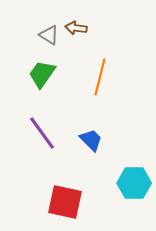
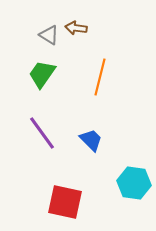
cyan hexagon: rotated 8 degrees clockwise
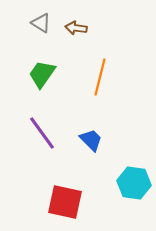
gray triangle: moved 8 px left, 12 px up
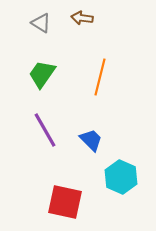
brown arrow: moved 6 px right, 10 px up
purple line: moved 3 px right, 3 px up; rotated 6 degrees clockwise
cyan hexagon: moved 13 px left, 6 px up; rotated 16 degrees clockwise
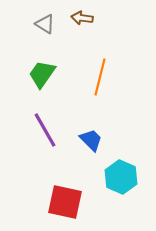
gray triangle: moved 4 px right, 1 px down
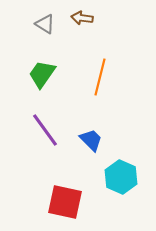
purple line: rotated 6 degrees counterclockwise
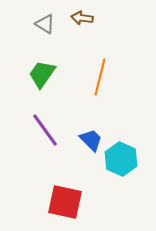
cyan hexagon: moved 18 px up
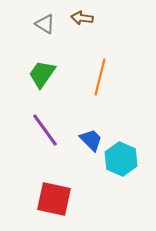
red square: moved 11 px left, 3 px up
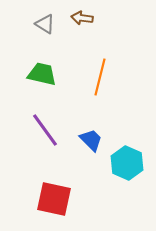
green trapezoid: rotated 68 degrees clockwise
cyan hexagon: moved 6 px right, 4 px down
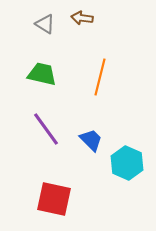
purple line: moved 1 px right, 1 px up
